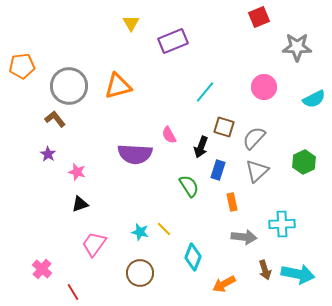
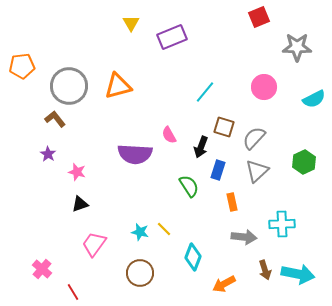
purple rectangle: moved 1 px left, 4 px up
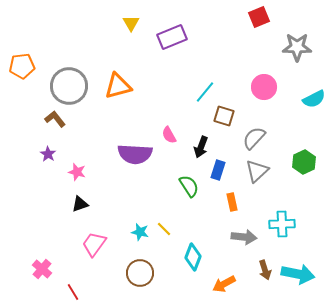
brown square: moved 11 px up
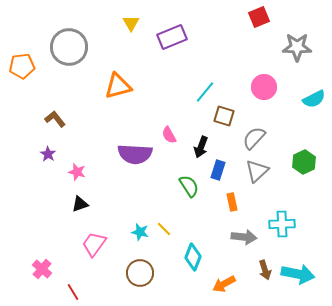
gray circle: moved 39 px up
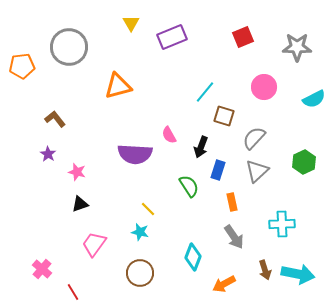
red square: moved 16 px left, 20 px down
yellow line: moved 16 px left, 20 px up
gray arrow: moved 10 px left; rotated 50 degrees clockwise
